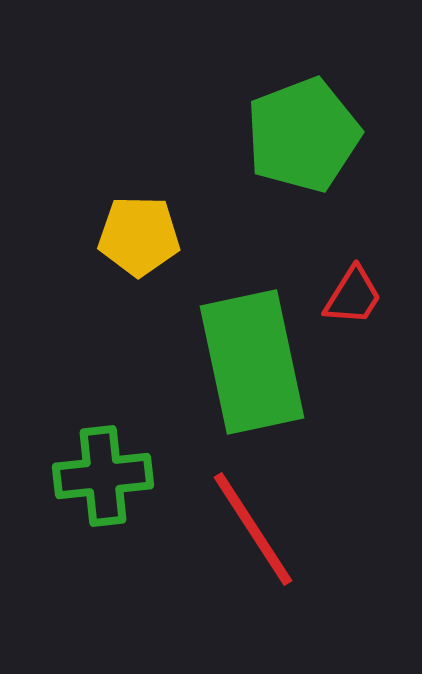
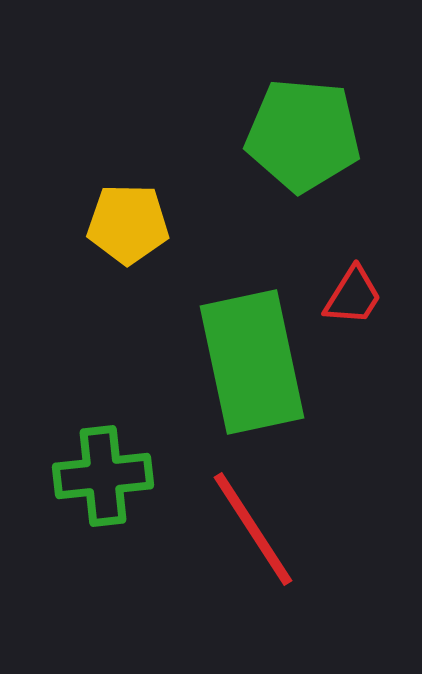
green pentagon: rotated 26 degrees clockwise
yellow pentagon: moved 11 px left, 12 px up
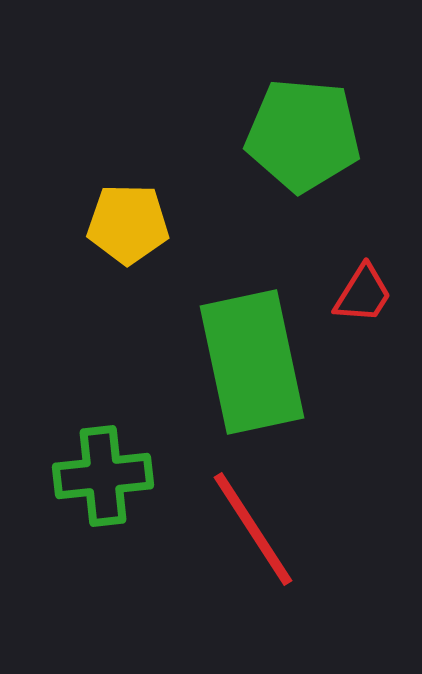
red trapezoid: moved 10 px right, 2 px up
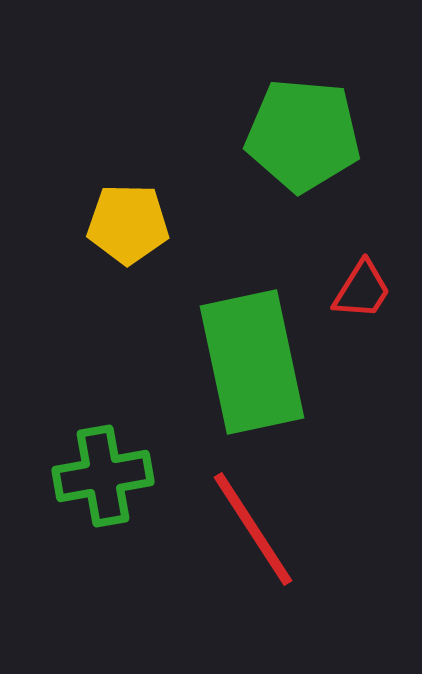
red trapezoid: moved 1 px left, 4 px up
green cross: rotated 4 degrees counterclockwise
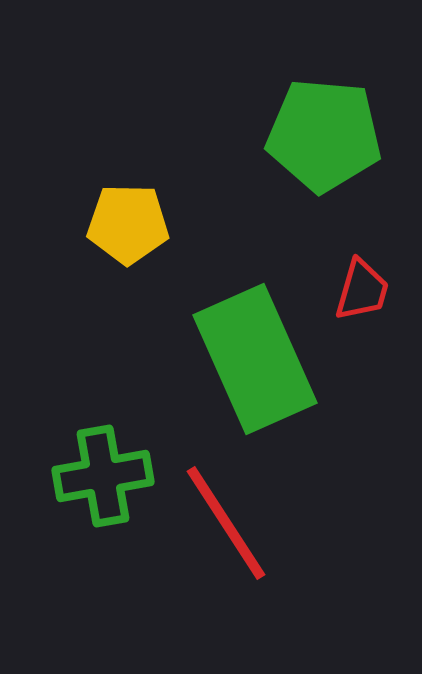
green pentagon: moved 21 px right
red trapezoid: rotated 16 degrees counterclockwise
green rectangle: moved 3 px right, 3 px up; rotated 12 degrees counterclockwise
red line: moved 27 px left, 6 px up
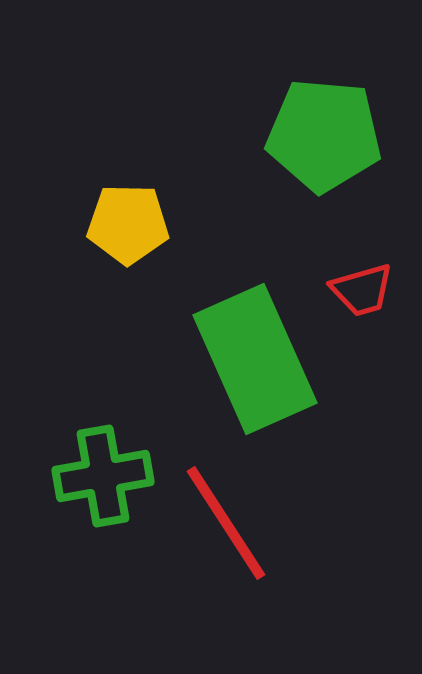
red trapezoid: rotated 58 degrees clockwise
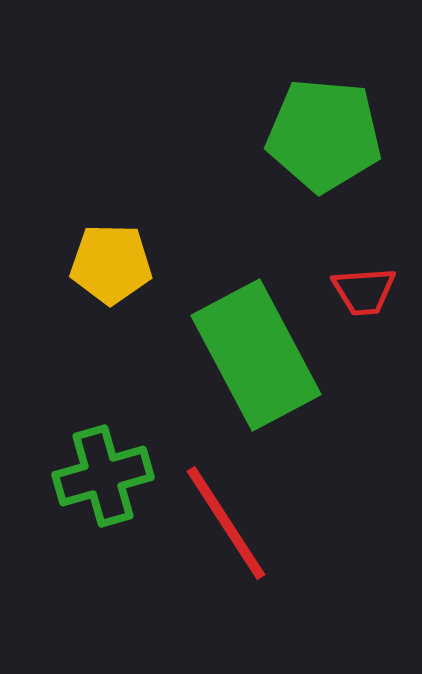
yellow pentagon: moved 17 px left, 40 px down
red trapezoid: moved 2 px right, 1 px down; rotated 12 degrees clockwise
green rectangle: moved 1 px right, 4 px up; rotated 4 degrees counterclockwise
green cross: rotated 6 degrees counterclockwise
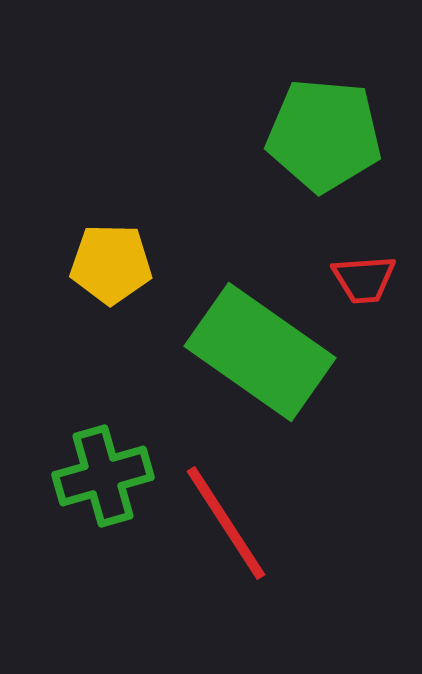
red trapezoid: moved 12 px up
green rectangle: moved 4 px right, 3 px up; rotated 27 degrees counterclockwise
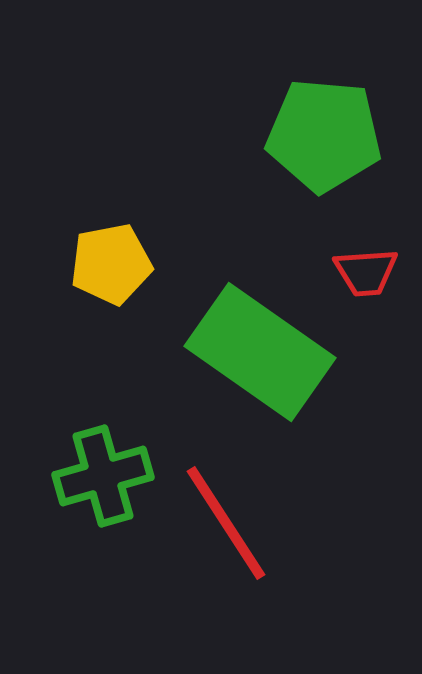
yellow pentagon: rotated 12 degrees counterclockwise
red trapezoid: moved 2 px right, 7 px up
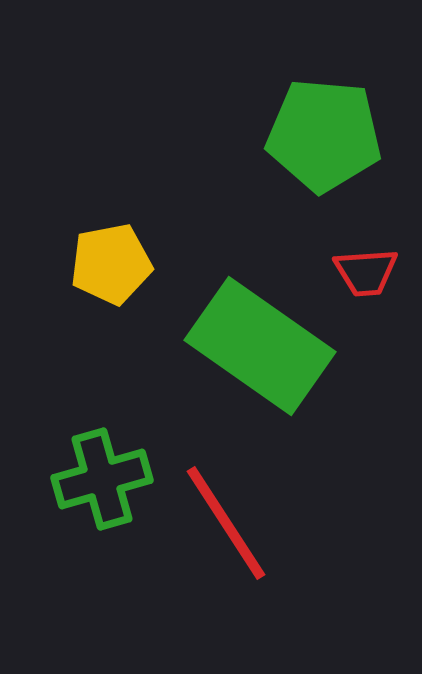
green rectangle: moved 6 px up
green cross: moved 1 px left, 3 px down
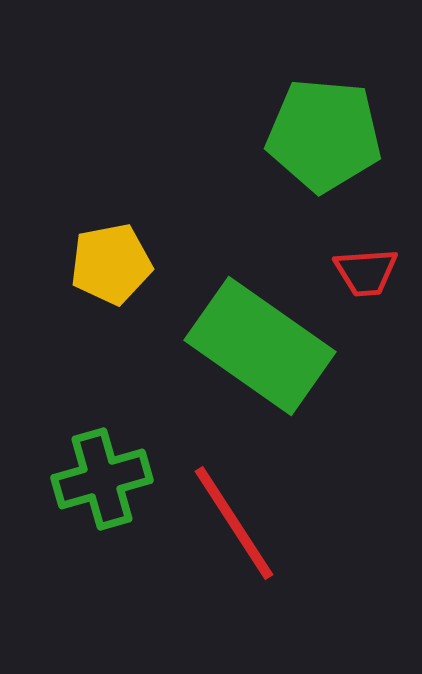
red line: moved 8 px right
